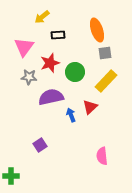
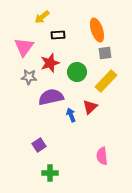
green circle: moved 2 px right
purple square: moved 1 px left
green cross: moved 39 px right, 3 px up
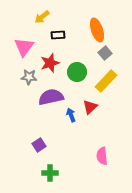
gray square: rotated 32 degrees counterclockwise
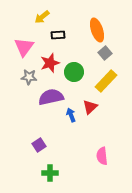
green circle: moved 3 px left
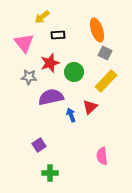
pink triangle: moved 4 px up; rotated 15 degrees counterclockwise
gray square: rotated 24 degrees counterclockwise
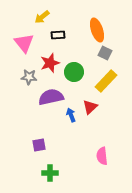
purple square: rotated 24 degrees clockwise
